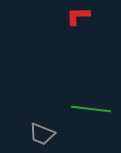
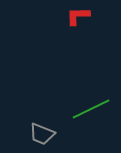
green line: rotated 33 degrees counterclockwise
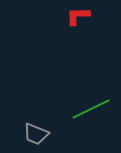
gray trapezoid: moved 6 px left
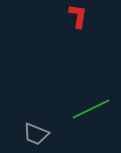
red L-shape: rotated 100 degrees clockwise
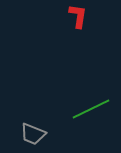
gray trapezoid: moved 3 px left
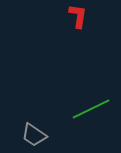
gray trapezoid: moved 1 px right, 1 px down; rotated 12 degrees clockwise
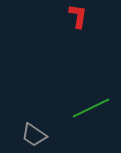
green line: moved 1 px up
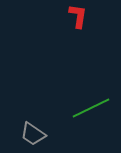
gray trapezoid: moved 1 px left, 1 px up
